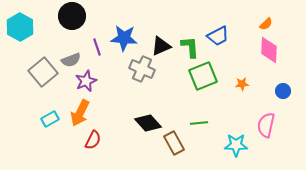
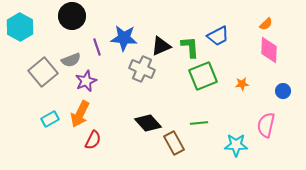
orange arrow: moved 1 px down
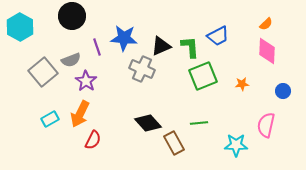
pink diamond: moved 2 px left, 1 px down
purple star: rotated 15 degrees counterclockwise
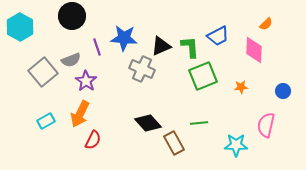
pink diamond: moved 13 px left, 1 px up
orange star: moved 1 px left, 3 px down
cyan rectangle: moved 4 px left, 2 px down
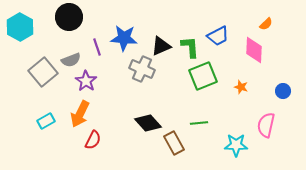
black circle: moved 3 px left, 1 px down
orange star: rotated 24 degrees clockwise
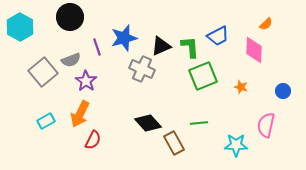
black circle: moved 1 px right
blue star: rotated 20 degrees counterclockwise
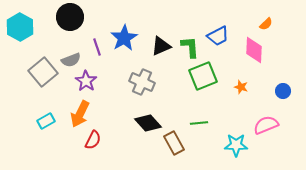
blue star: rotated 16 degrees counterclockwise
gray cross: moved 13 px down
pink semicircle: rotated 55 degrees clockwise
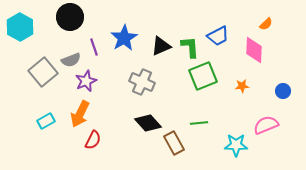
purple line: moved 3 px left
purple star: rotated 15 degrees clockwise
orange star: moved 1 px right, 1 px up; rotated 24 degrees counterclockwise
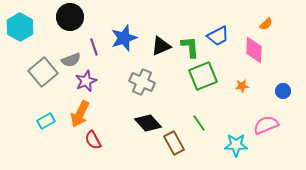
blue star: rotated 12 degrees clockwise
green line: rotated 60 degrees clockwise
red semicircle: rotated 126 degrees clockwise
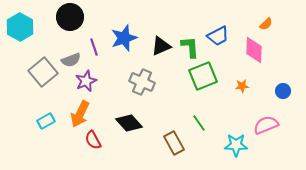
black diamond: moved 19 px left
